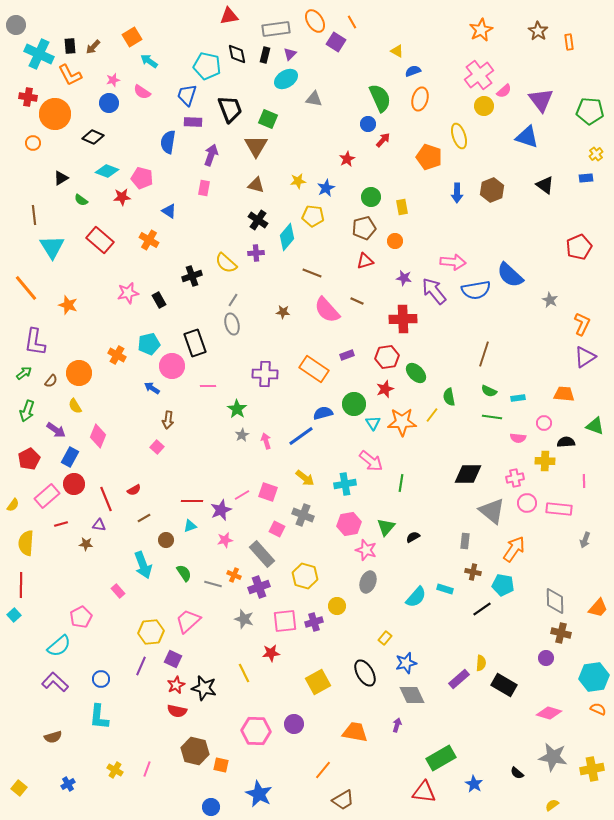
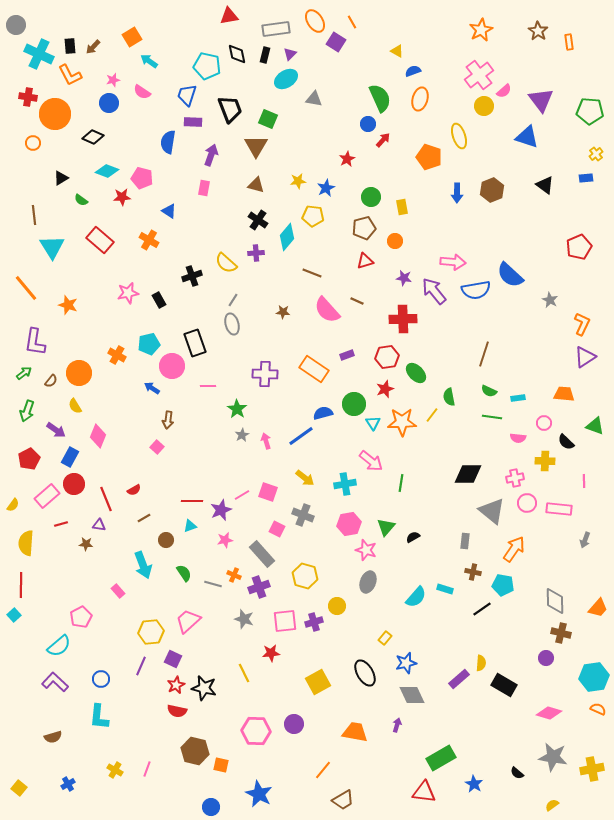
black semicircle at (566, 442): rotated 132 degrees counterclockwise
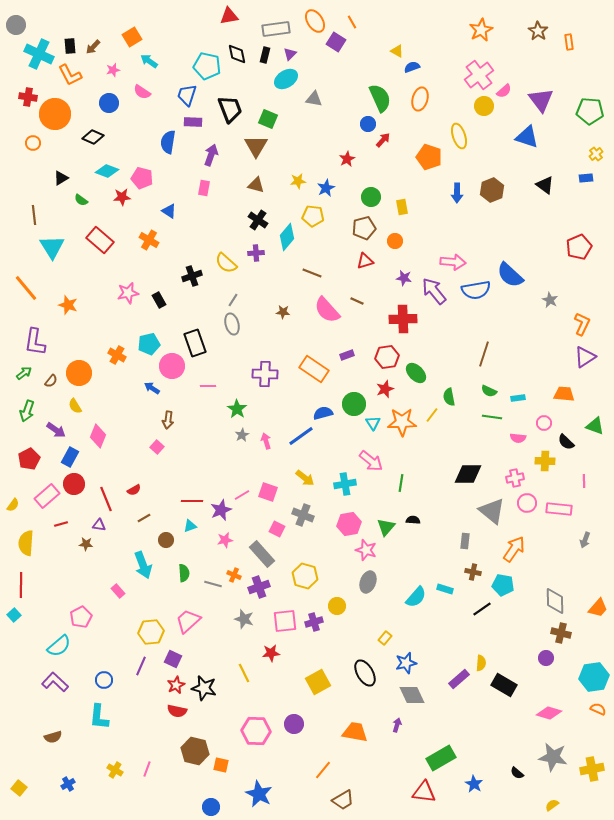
blue semicircle at (413, 71): moved 1 px left, 4 px up
pink star at (113, 80): moved 10 px up
black semicircle at (413, 537): moved 17 px up; rotated 32 degrees clockwise
green semicircle at (184, 573): rotated 30 degrees clockwise
blue circle at (101, 679): moved 3 px right, 1 px down
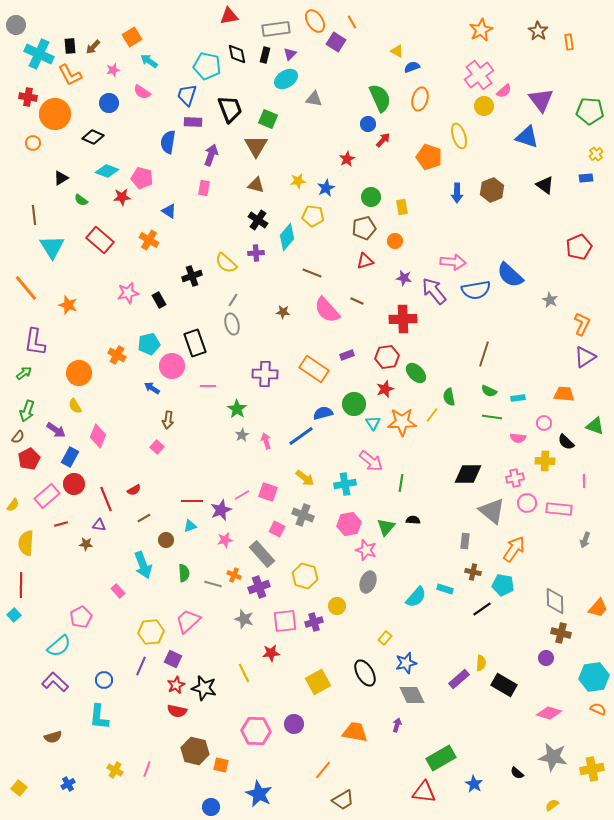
brown semicircle at (51, 381): moved 33 px left, 56 px down
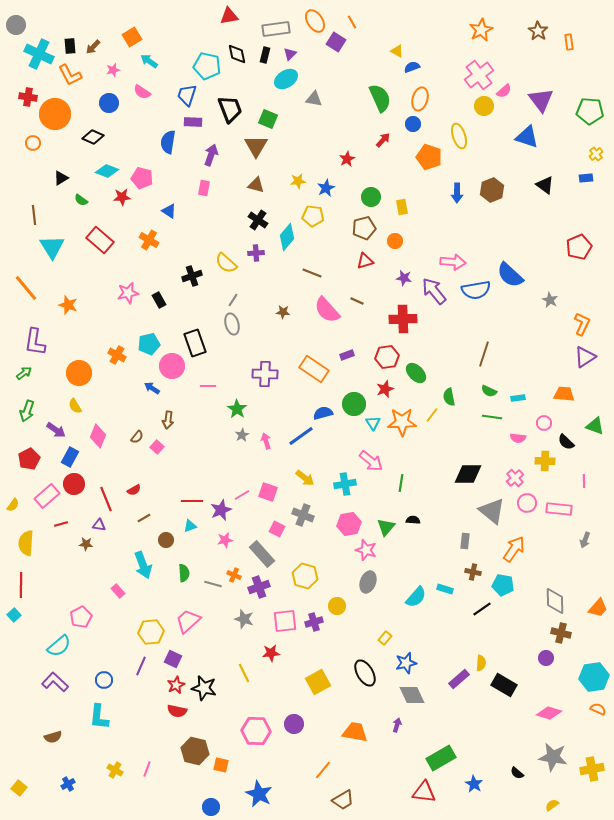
blue circle at (368, 124): moved 45 px right
brown semicircle at (18, 437): moved 119 px right
pink cross at (515, 478): rotated 30 degrees counterclockwise
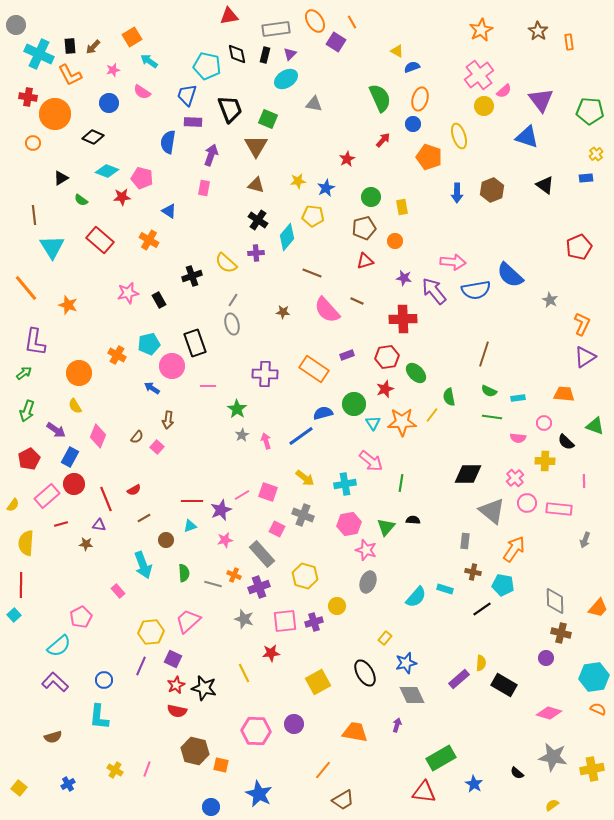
gray triangle at (314, 99): moved 5 px down
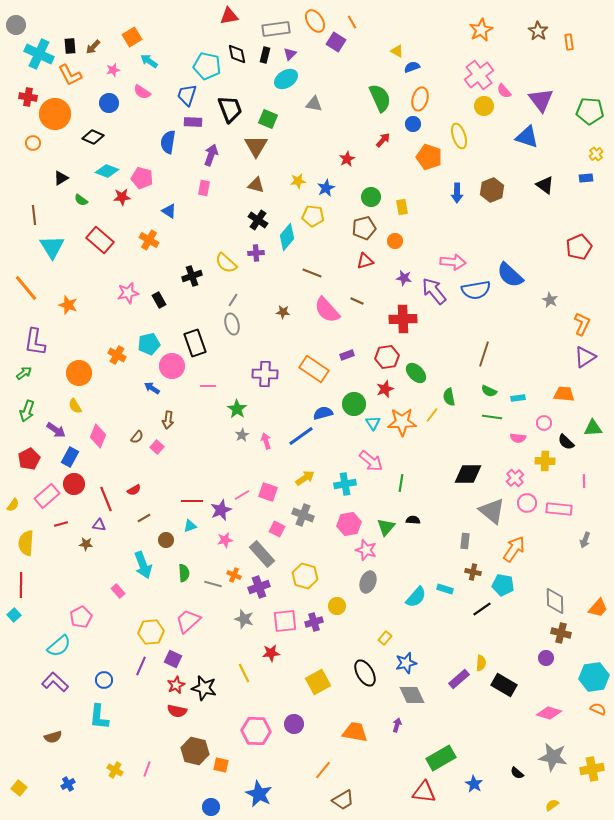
pink semicircle at (504, 91): rotated 91 degrees clockwise
green triangle at (595, 426): moved 2 px left, 2 px down; rotated 24 degrees counterclockwise
yellow arrow at (305, 478): rotated 72 degrees counterclockwise
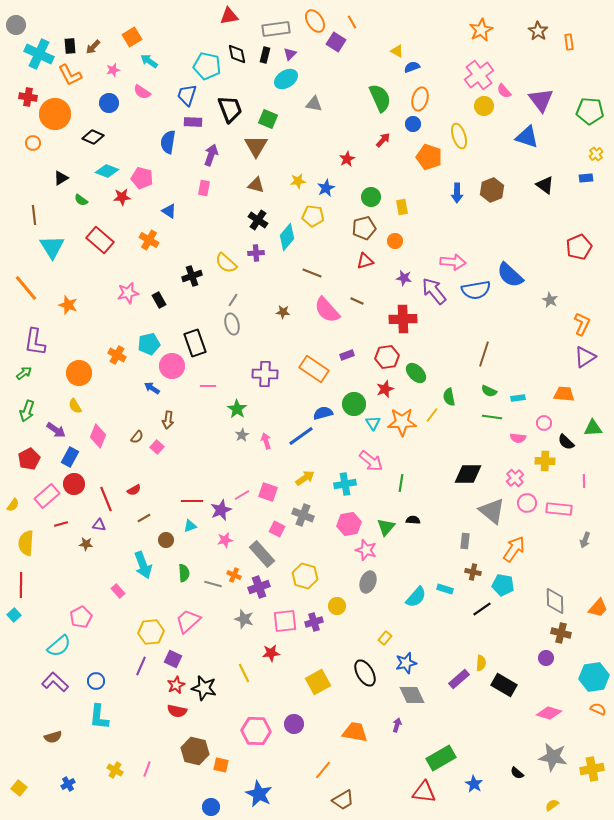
blue circle at (104, 680): moved 8 px left, 1 px down
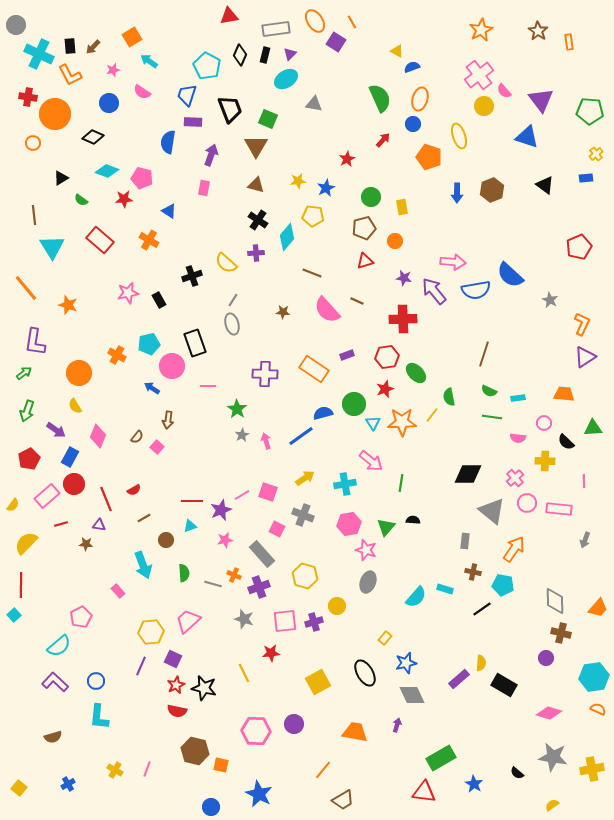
black diamond at (237, 54): moved 3 px right, 1 px down; rotated 35 degrees clockwise
cyan pentagon at (207, 66): rotated 16 degrees clockwise
red star at (122, 197): moved 2 px right, 2 px down
yellow semicircle at (26, 543): rotated 40 degrees clockwise
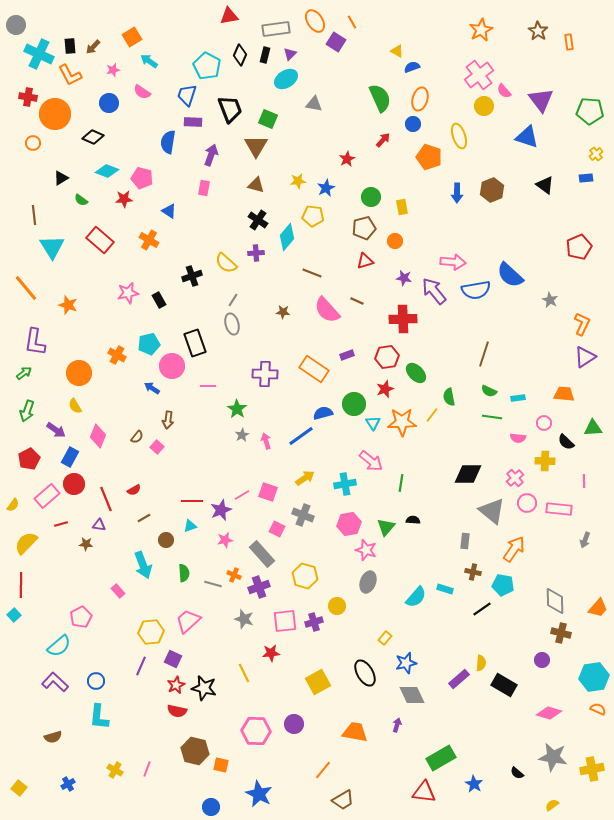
purple circle at (546, 658): moved 4 px left, 2 px down
